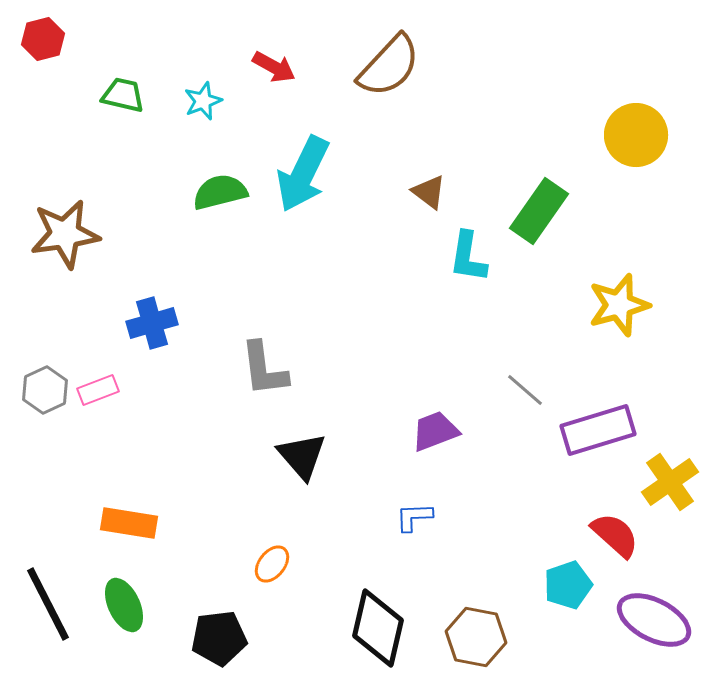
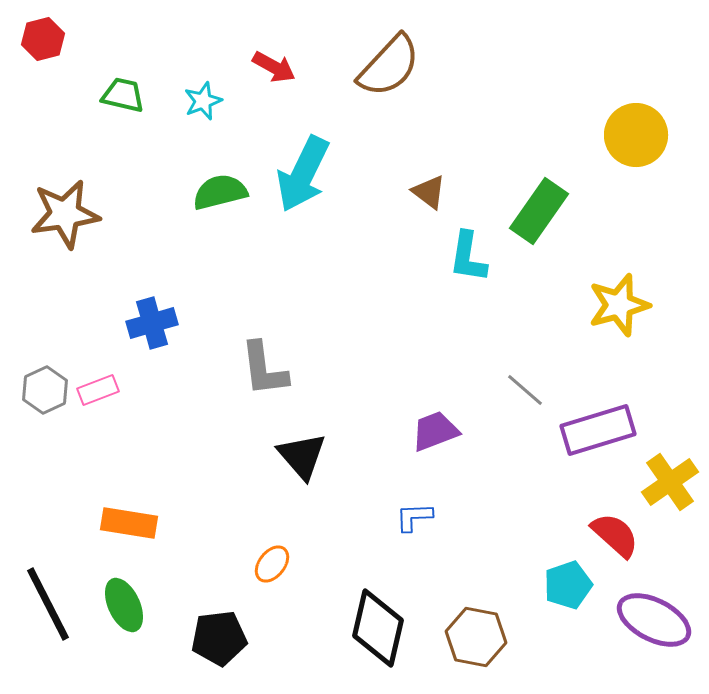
brown star: moved 20 px up
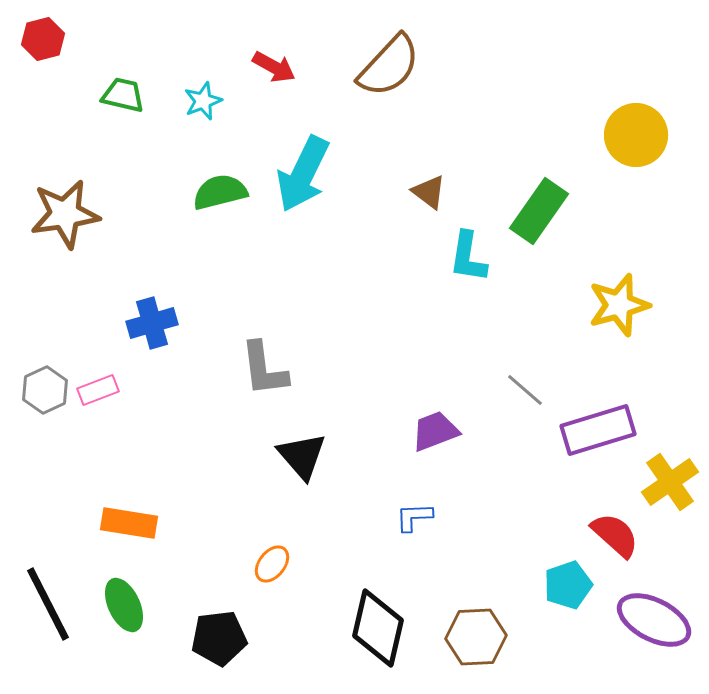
brown hexagon: rotated 14 degrees counterclockwise
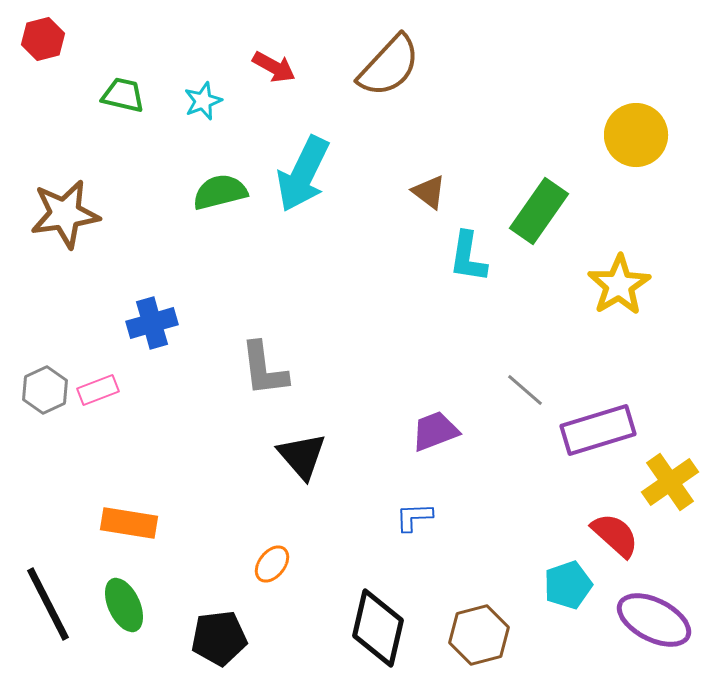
yellow star: moved 20 px up; rotated 16 degrees counterclockwise
brown hexagon: moved 3 px right, 2 px up; rotated 12 degrees counterclockwise
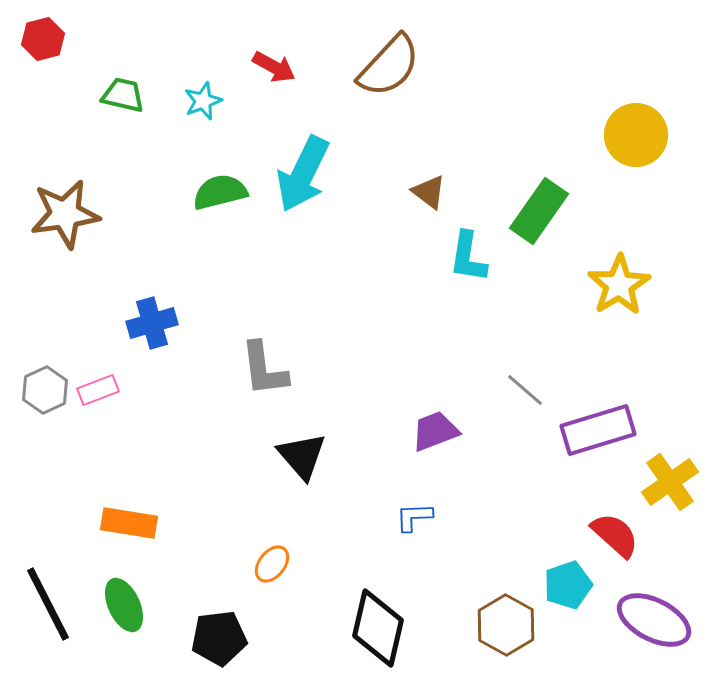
brown hexagon: moved 27 px right, 10 px up; rotated 16 degrees counterclockwise
